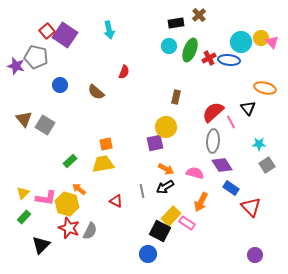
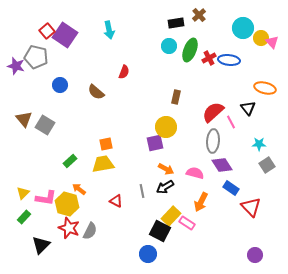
cyan circle at (241, 42): moved 2 px right, 14 px up
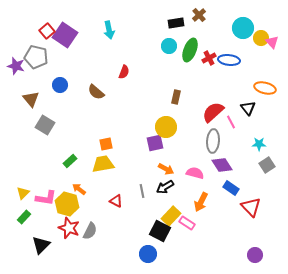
brown triangle at (24, 119): moved 7 px right, 20 px up
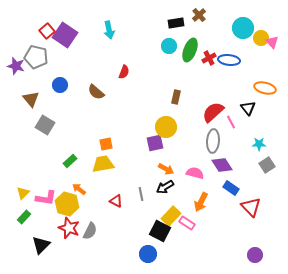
gray line at (142, 191): moved 1 px left, 3 px down
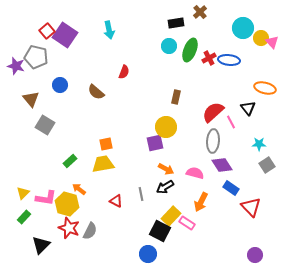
brown cross at (199, 15): moved 1 px right, 3 px up
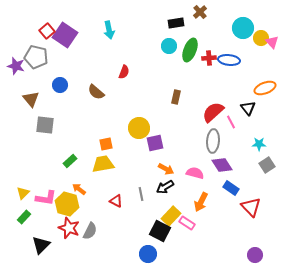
red cross at (209, 58): rotated 24 degrees clockwise
orange ellipse at (265, 88): rotated 35 degrees counterclockwise
gray square at (45, 125): rotated 24 degrees counterclockwise
yellow circle at (166, 127): moved 27 px left, 1 px down
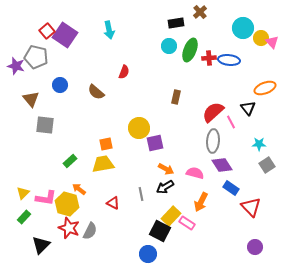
red triangle at (116, 201): moved 3 px left, 2 px down
purple circle at (255, 255): moved 8 px up
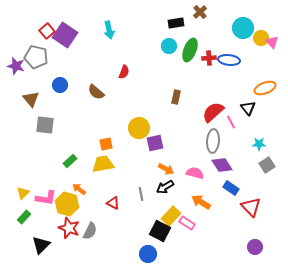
orange arrow at (201, 202): rotated 96 degrees clockwise
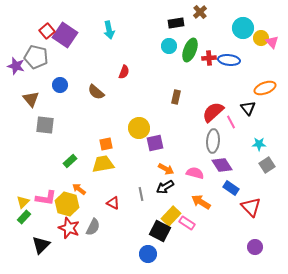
yellow triangle at (23, 193): moved 9 px down
gray semicircle at (90, 231): moved 3 px right, 4 px up
